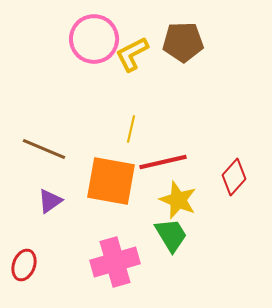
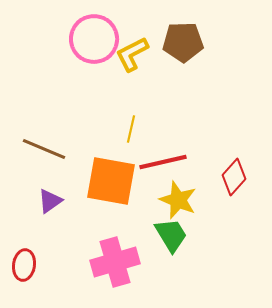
red ellipse: rotated 12 degrees counterclockwise
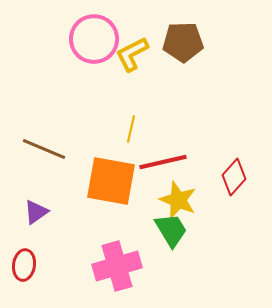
purple triangle: moved 14 px left, 11 px down
green trapezoid: moved 5 px up
pink cross: moved 2 px right, 4 px down
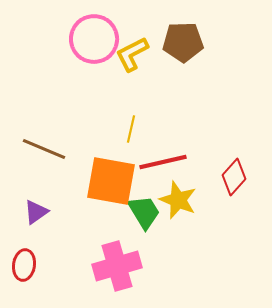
green trapezoid: moved 27 px left, 18 px up
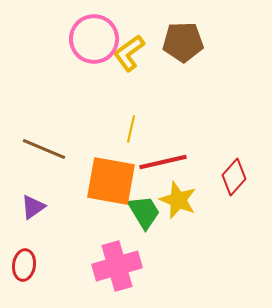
yellow L-shape: moved 3 px left, 1 px up; rotated 9 degrees counterclockwise
purple triangle: moved 3 px left, 5 px up
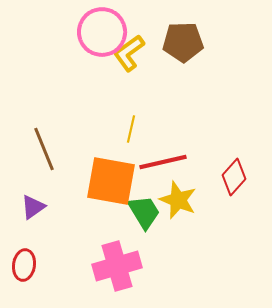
pink circle: moved 8 px right, 7 px up
brown line: rotated 45 degrees clockwise
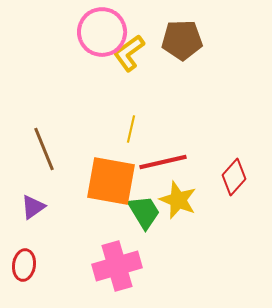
brown pentagon: moved 1 px left, 2 px up
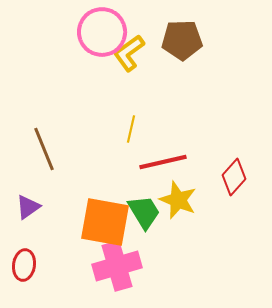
orange square: moved 6 px left, 41 px down
purple triangle: moved 5 px left
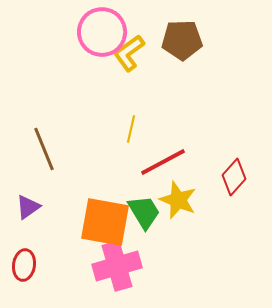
red line: rotated 15 degrees counterclockwise
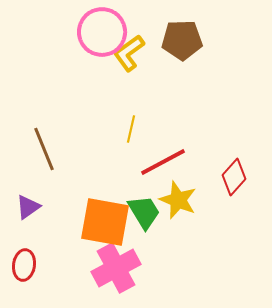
pink cross: moved 1 px left, 2 px down; rotated 12 degrees counterclockwise
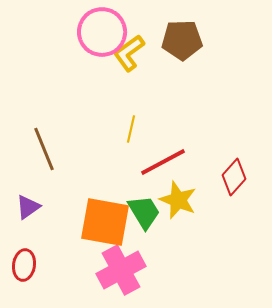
pink cross: moved 5 px right, 2 px down
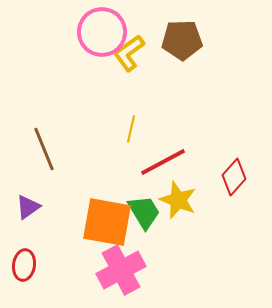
orange square: moved 2 px right
